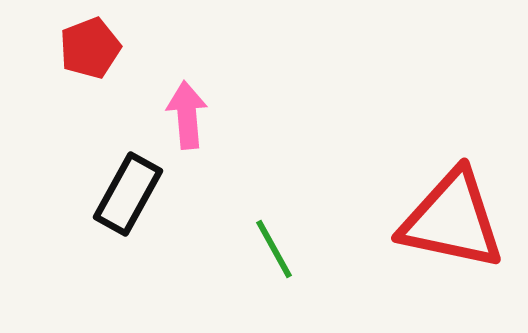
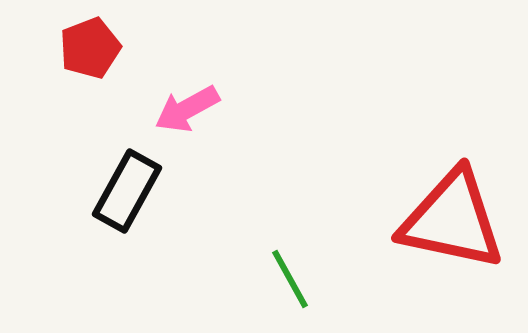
pink arrow: moved 6 px up; rotated 114 degrees counterclockwise
black rectangle: moved 1 px left, 3 px up
green line: moved 16 px right, 30 px down
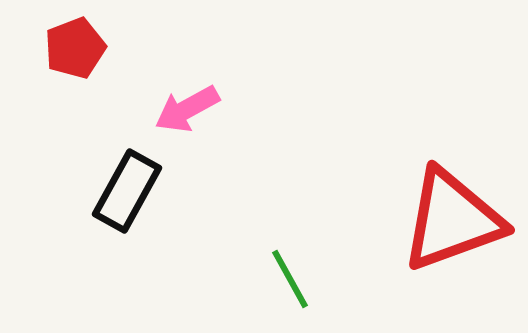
red pentagon: moved 15 px left
red triangle: rotated 32 degrees counterclockwise
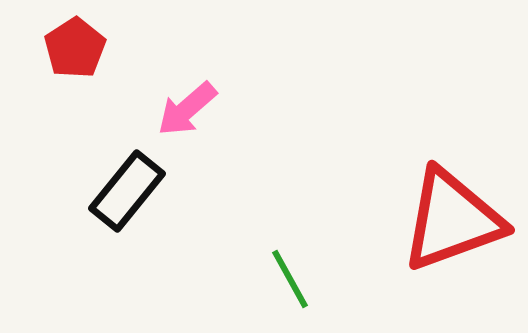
red pentagon: rotated 12 degrees counterclockwise
pink arrow: rotated 12 degrees counterclockwise
black rectangle: rotated 10 degrees clockwise
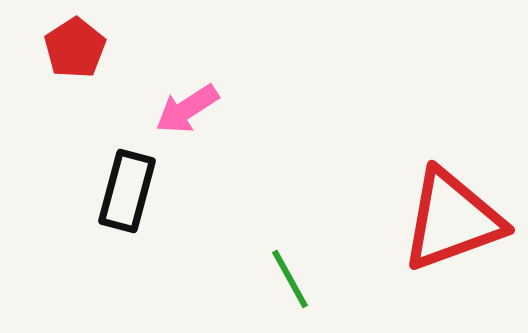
pink arrow: rotated 8 degrees clockwise
black rectangle: rotated 24 degrees counterclockwise
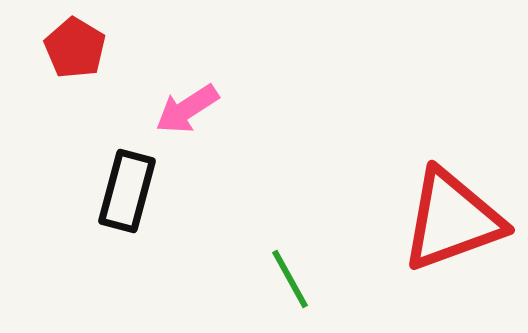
red pentagon: rotated 8 degrees counterclockwise
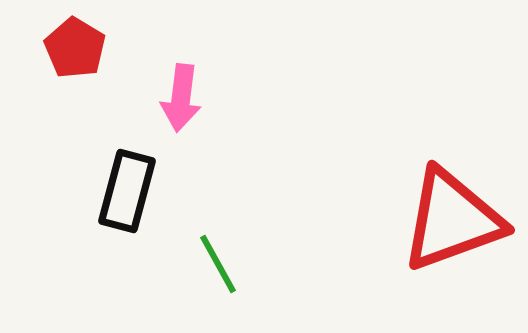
pink arrow: moved 6 px left, 11 px up; rotated 50 degrees counterclockwise
green line: moved 72 px left, 15 px up
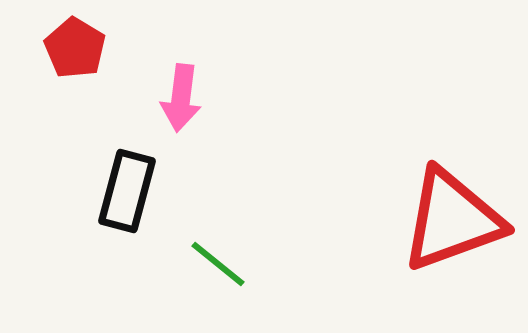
green line: rotated 22 degrees counterclockwise
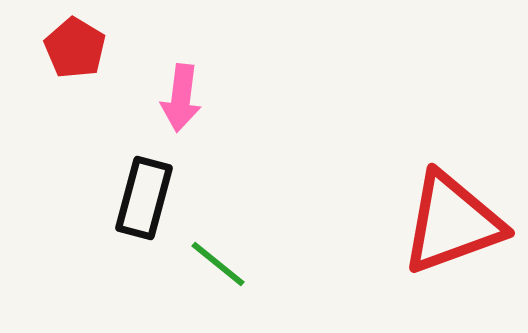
black rectangle: moved 17 px right, 7 px down
red triangle: moved 3 px down
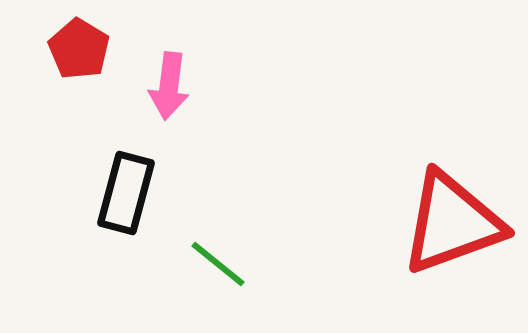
red pentagon: moved 4 px right, 1 px down
pink arrow: moved 12 px left, 12 px up
black rectangle: moved 18 px left, 5 px up
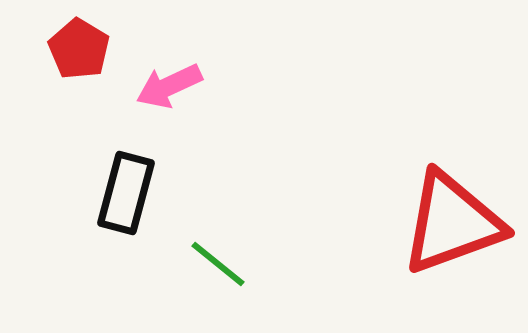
pink arrow: rotated 58 degrees clockwise
